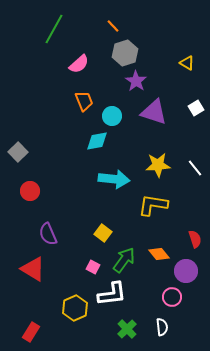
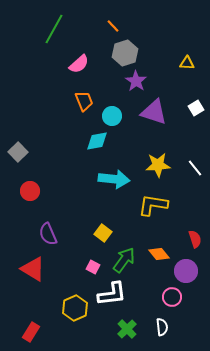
yellow triangle: rotated 28 degrees counterclockwise
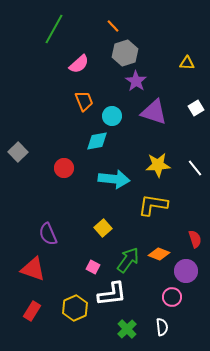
red circle: moved 34 px right, 23 px up
yellow square: moved 5 px up; rotated 12 degrees clockwise
orange diamond: rotated 30 degrees counterclockwise
green arrow: moved 4 px right
red triangle: rotated 12 degrees counterclockwise
red rectangle: moved 1 px right, 21 px up
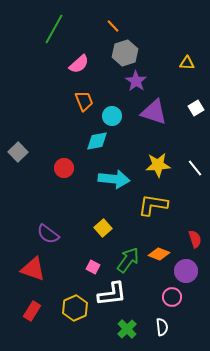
purple semicircle: rotated 30 degrees counterclockwise
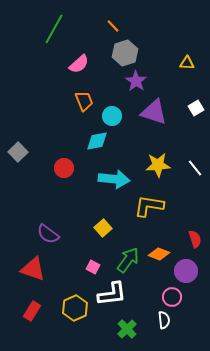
yellow L-shape: moved 4 px left, 1 px down
white semicircle: moved 2 px right, 7 px up
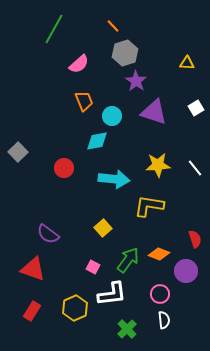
pink circle: moved 12 px left, 3 px up
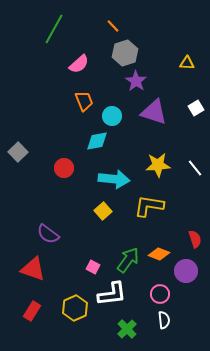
yellow square: moved 17 px up
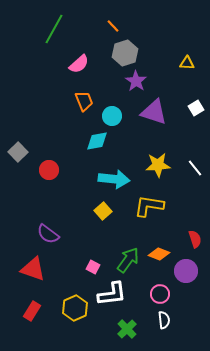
red circle: moved 15 px left, 2 px down
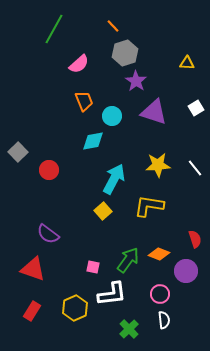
cyan diamond: moved 4 px left
cyan arrow: rotated 68 degrees counterclockwise
pink square: rotated 16 degrees counterclockwise
green cross: moved 2 px right
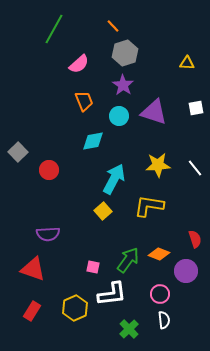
purple star: moved 13 px left, 4 px down
white square: rotated 21 degrees clockwise
cyan circle: moved 7 px right
purple semicircle: rotated 40 degrees counterclockwise
